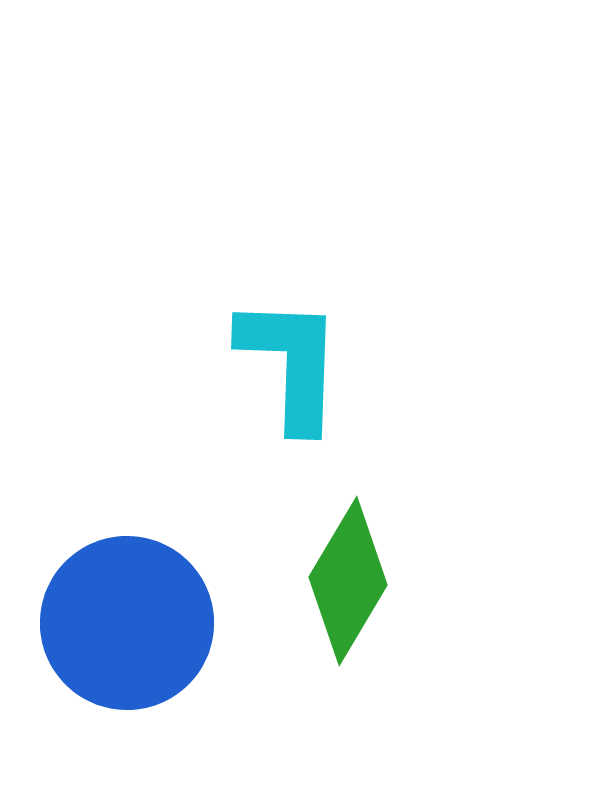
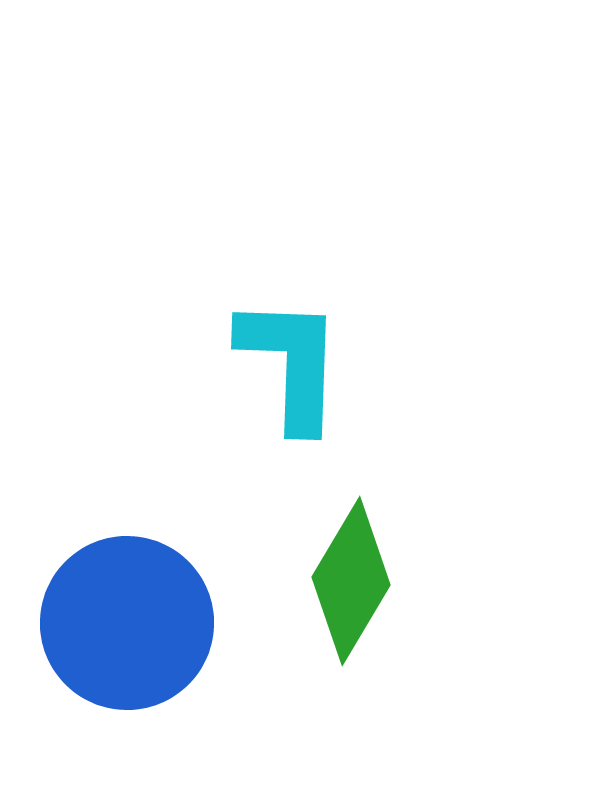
green diamond: moved 3 px right
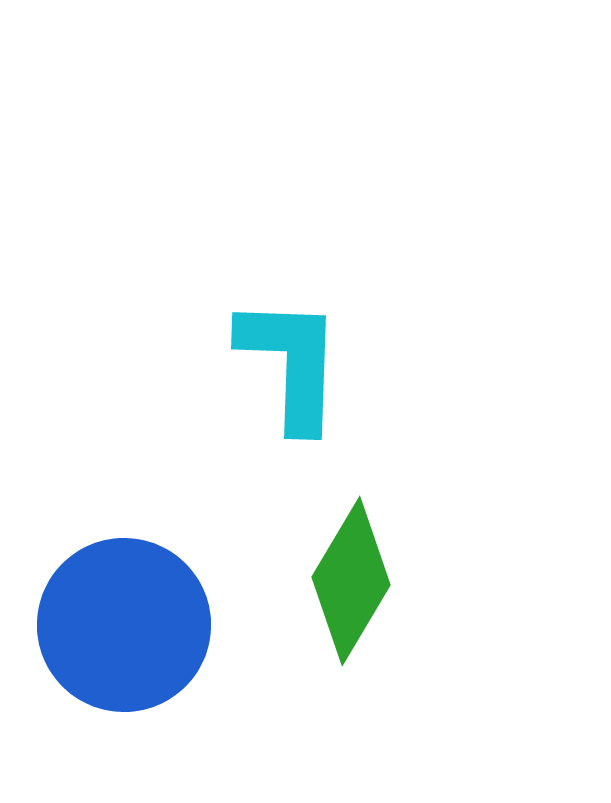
blue circle: moved 3 px left, 2 px down
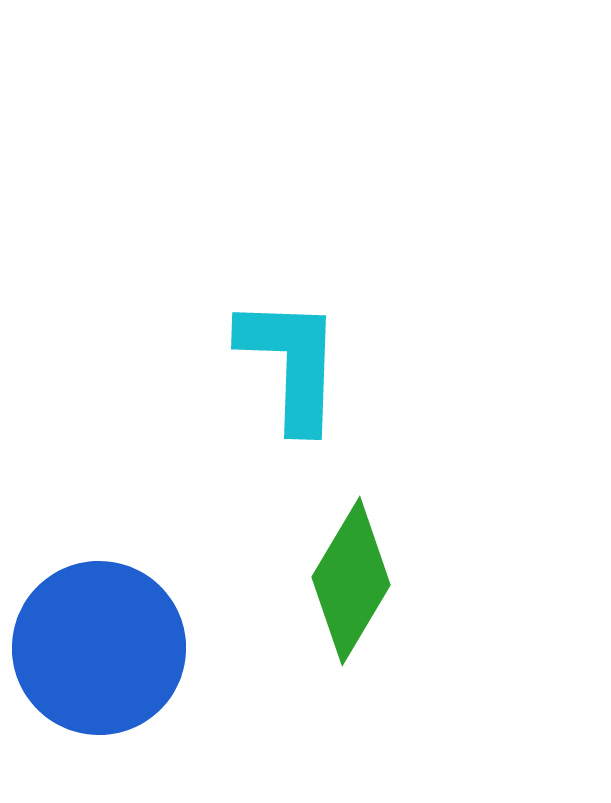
blue circle: moved 25 px left, 23 px down
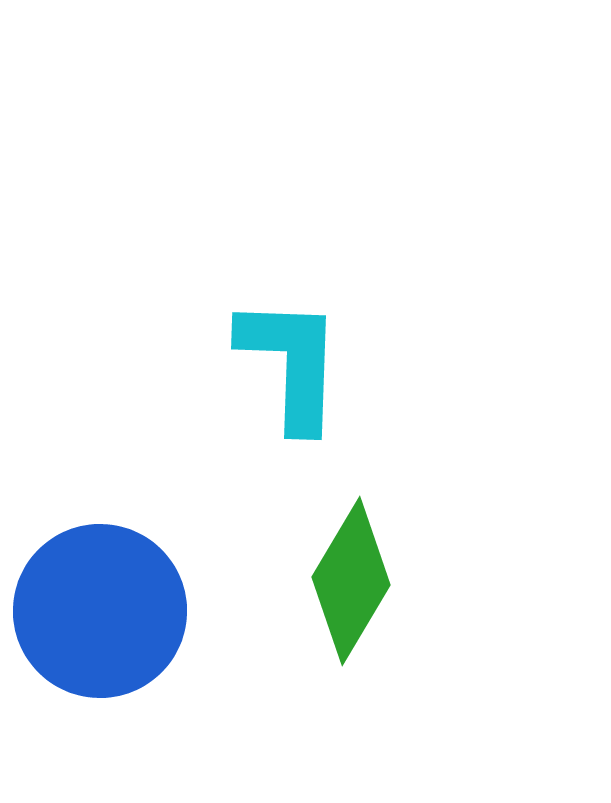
blue circle: moved 1 px right, 37 px up
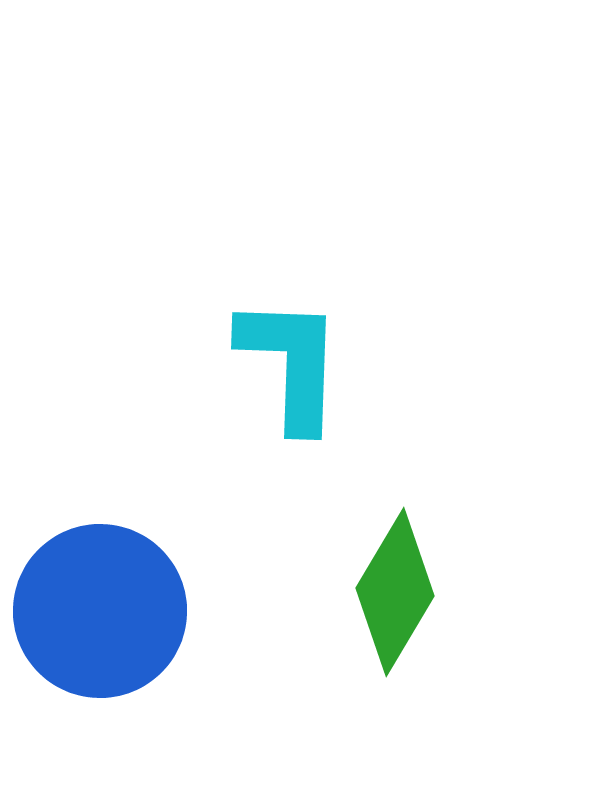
green diamond: moved 44 px right, 11 px down
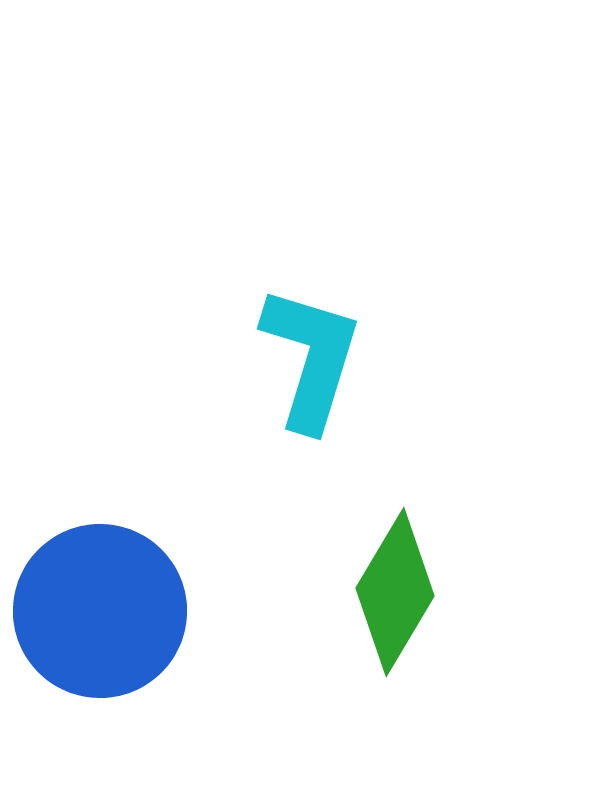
cyan L-shape: moved 20 px right, 5 px up; rotated 15 degrees clockwise
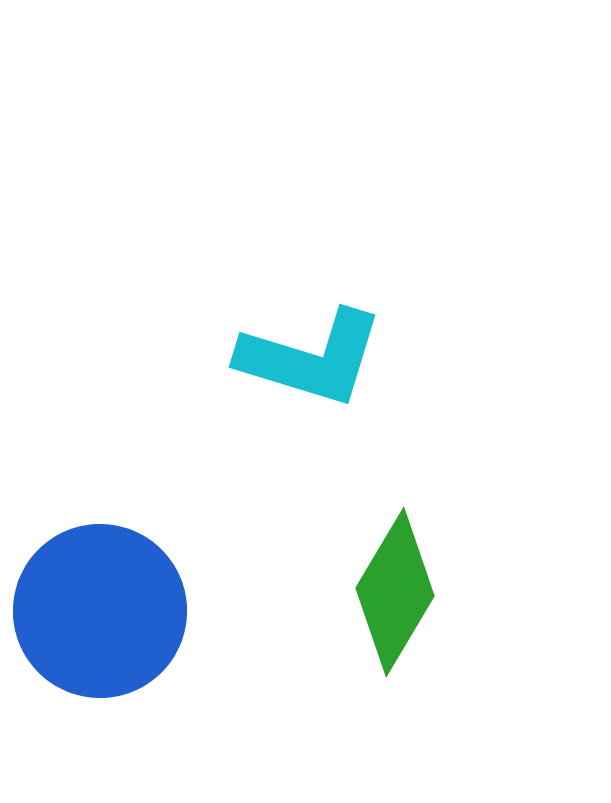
cyan L-shape: rotated 90 degrees clockwise
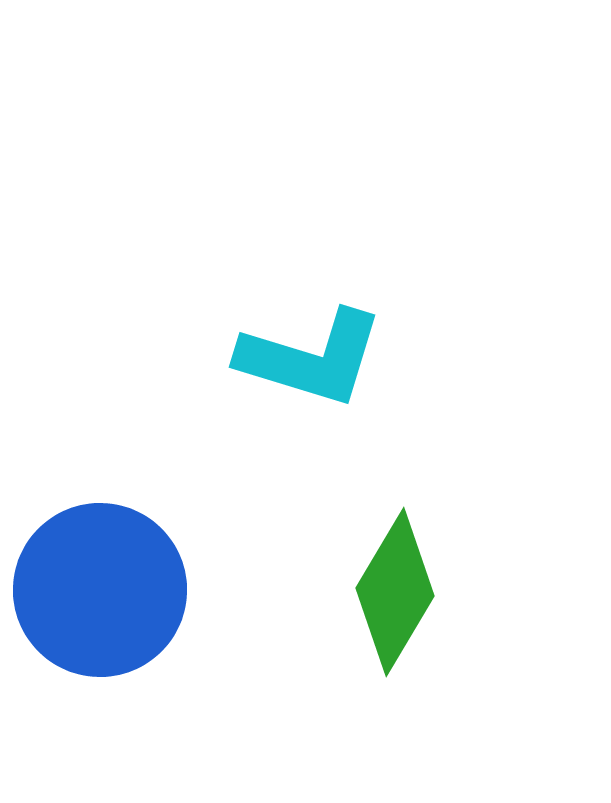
blue circle: moved 21 px up
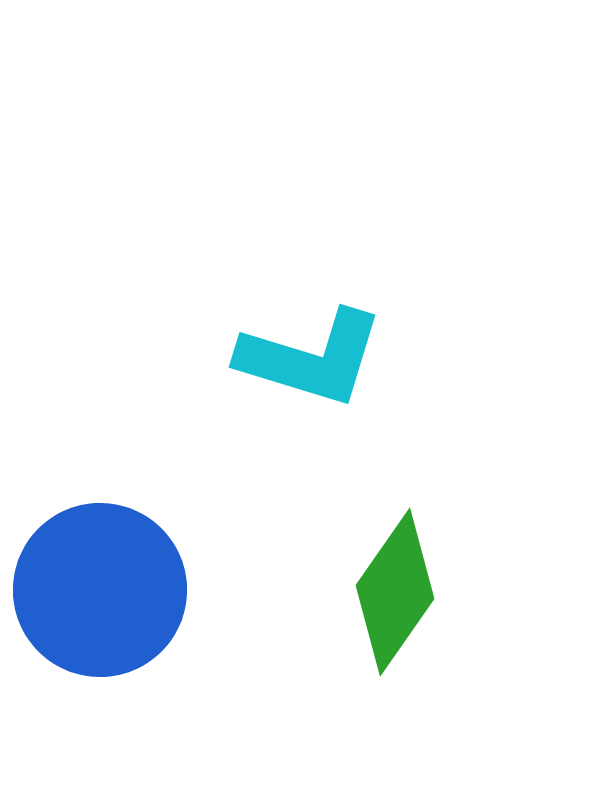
green diamond: rotated 4 degrees clockwise
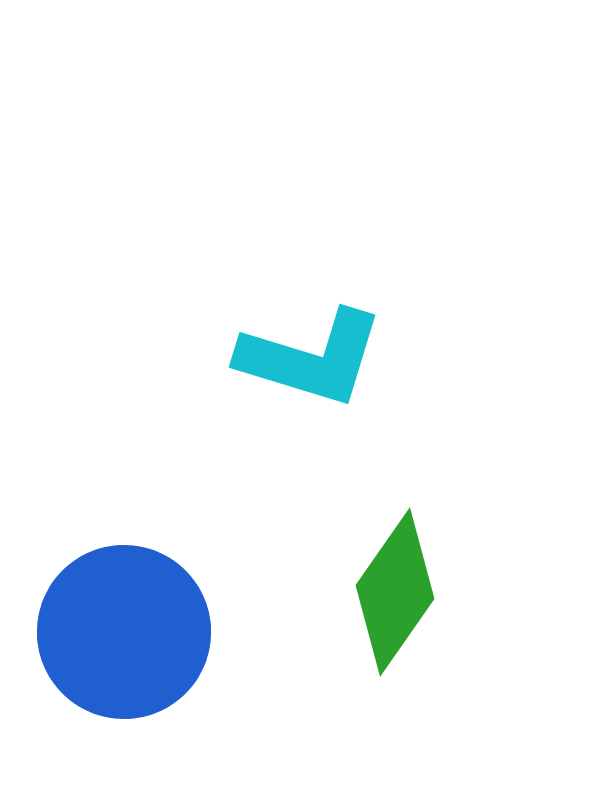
blue circle: moved 24 px right, 42 px down
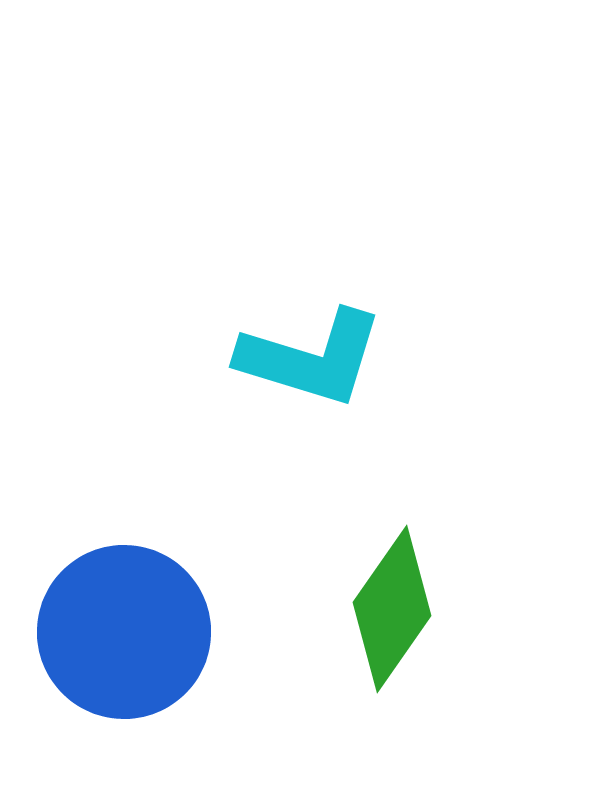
green diamond: moved 3 px left, 17 px down
